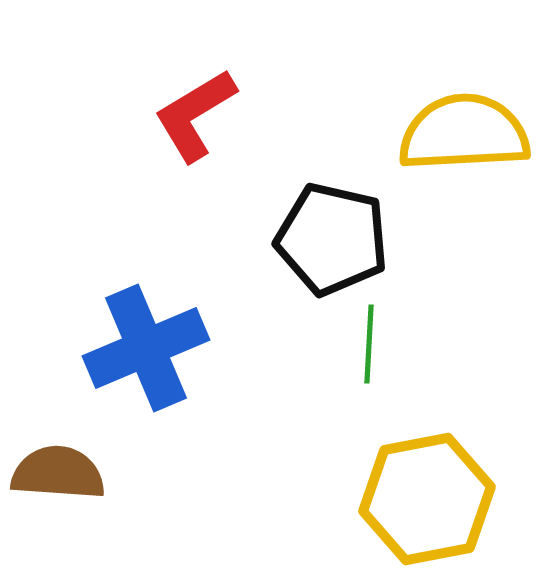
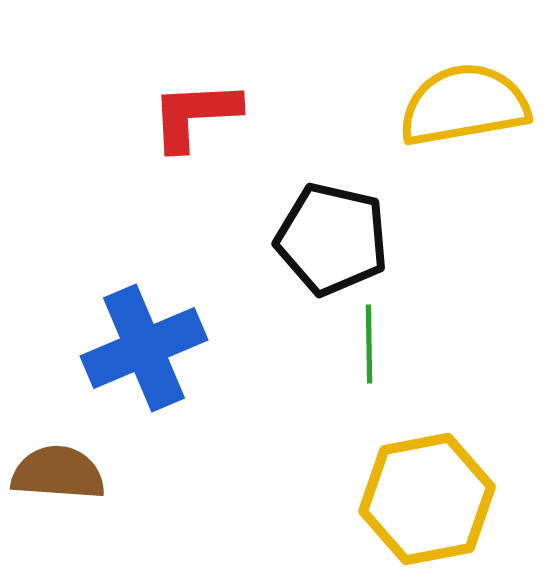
red L-shape: rotated 28 degrees clockwise
yellow semicircle: moved 28 px up; rotated 7 degrees counterclockwise
green line: rotated 4 degrees counterclockwise
blue cross: moved 2 px left
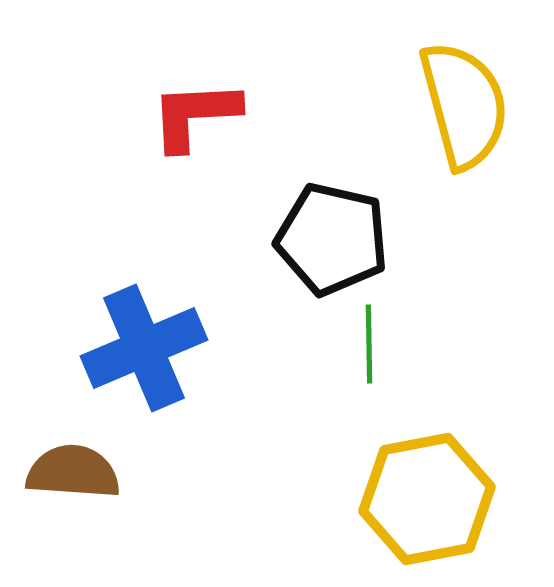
yellow semicircle: rotated 85 degrees clockwise
brown semicircle: moved 15 px right, 1 px up
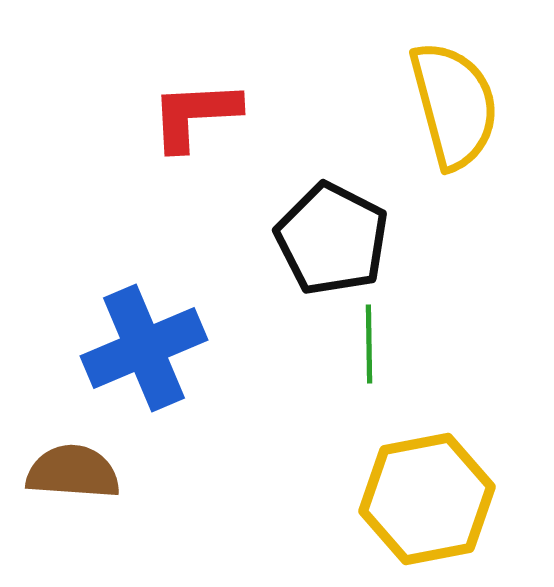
yellow semicircle: moved 10 px left
black pentagon: rotated 14 degrees clockwise
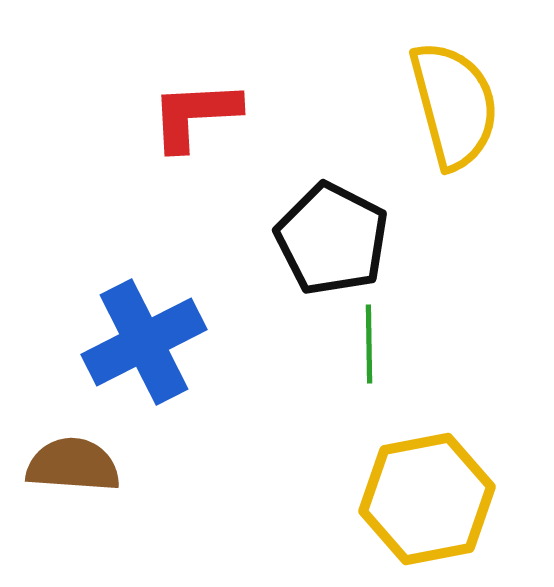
blue cross: moved 6 px up; rotated 4 degrees counterclockwise
brown semicircle: moved 7 px up
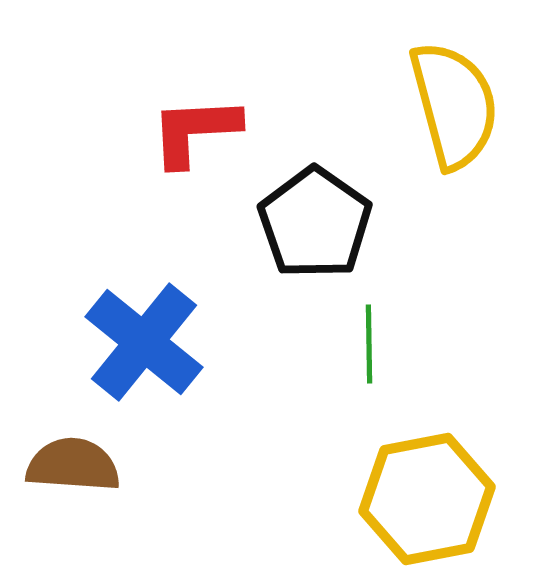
red L-shape: moved 16 px down
black pentagon: moved 17 px left, 16 px up; rotated 8 degrees clockwise
blue cross: rotated 24 degrees counterclockwise
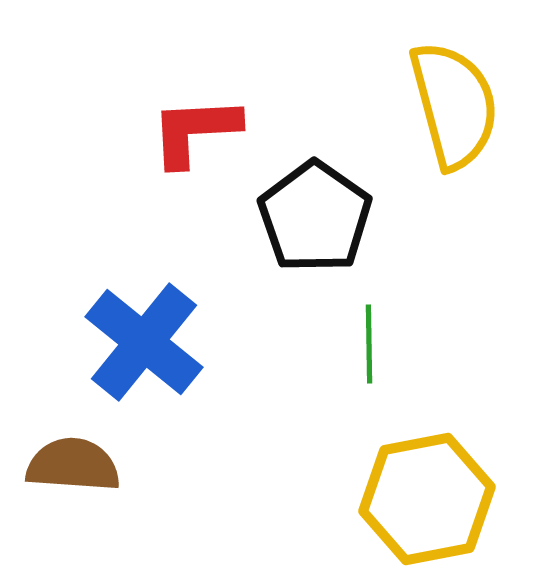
black pentagon: moved 6 px up
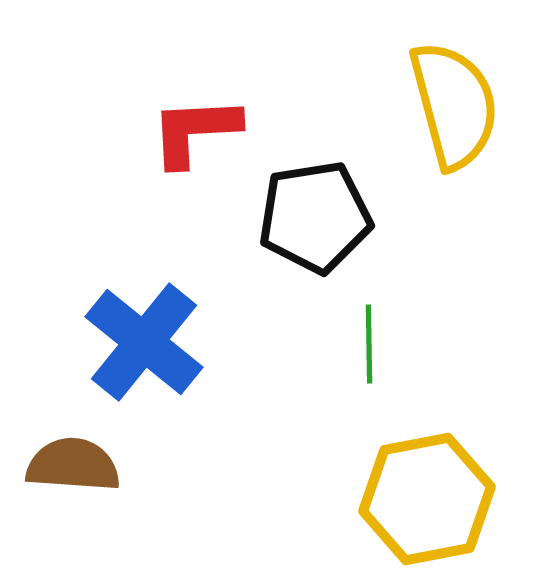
black pentagon: rotated 28 degrees clockwise
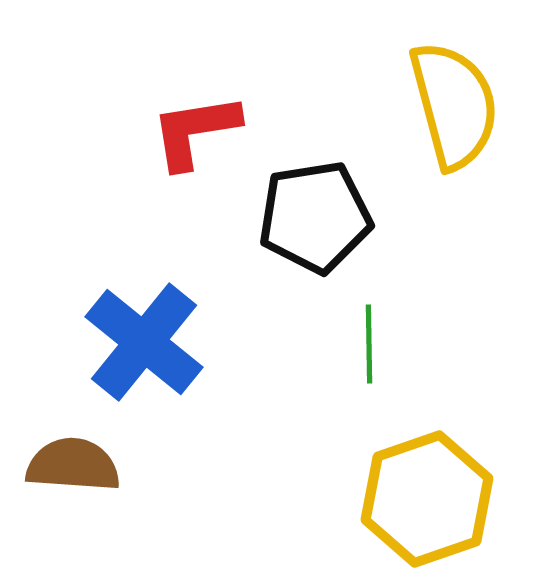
red L-shape: rotated 6 degrees counterclockwise
yellow hexagon: rotated 8 degrees counterclockwise
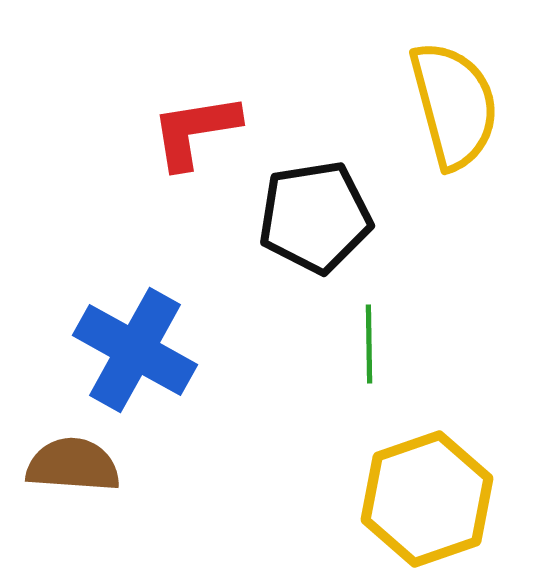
blue cross: moved 9 px left, 8 px down; rotated 10 degrees counterclockwise
